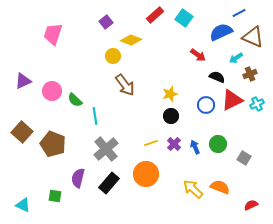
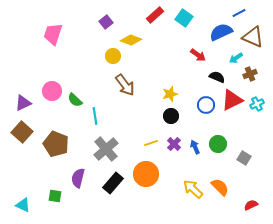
purple triangle: moved 22 px down
brown pentagon: moved 3 px right
black rectangle: moved 4 px right
orange semicircle: rotated 24 degrees clockwise
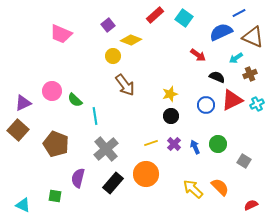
purple square: moved 2 px right, 3 px down
pink trapezoid: moved 8 px right; rotated 85 degrees counterclockwise
brown square: moved 4 px left, 2 px up
gray square: moved 3 px down
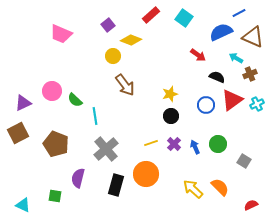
red rectangle: moved 4 px left
cyan arrow: rotated 64 degrees clockwise
red triangle: rotated 10 degrees counterclockwise
brown square: moved 3 px down; rotated 20 degrees clockwise
black rectangle: moved 3 px right, 2 px down; rotated 25 degrees counterclockwise
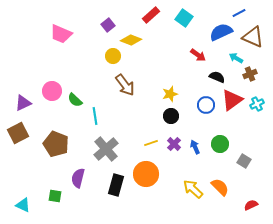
green circle: moved 2 px right
